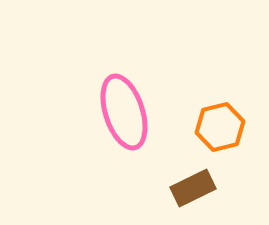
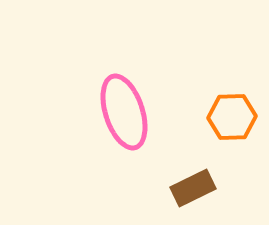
orange hexagon: moved 12 px right, 10 px up; rotated 12 degrees clockwise
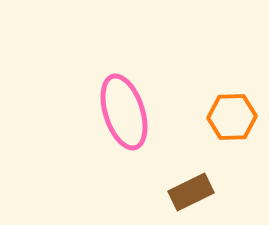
brown rectangle: moved 2 px left, 4 px down
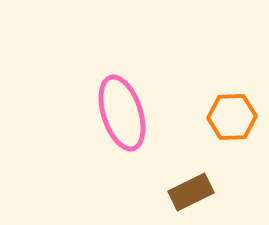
pink ellipse: moved 2 px left, 1 px down
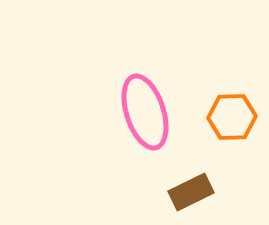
pink ellipse: moved 23 px right, 1 px up
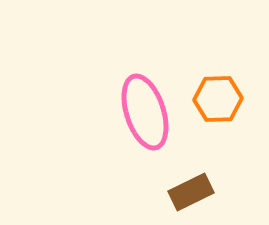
orange hexagon: moved 14 px left, 18 px up
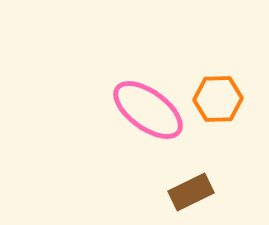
pink ellipse: moved 3 px right, 2 px up; rotated 36 degrees counterclockwise
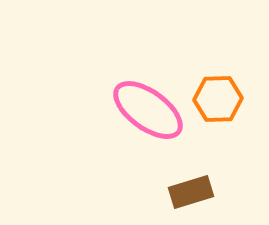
brown rectangle: rotated 9 degrees clockwise
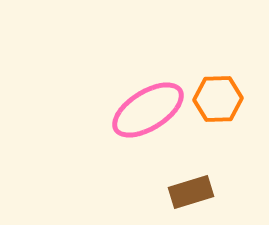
pink ellipse: rotated 68 degrees counterclockwise
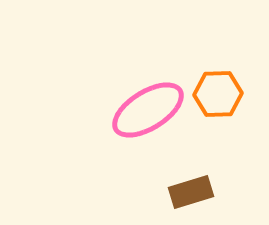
orange hexagon: moved 5 px up
